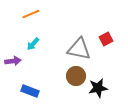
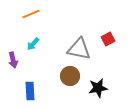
red square: moved 2 px right
purple arrow: moved 1 px up; rotated 84 degrees clockwise
brown circle: moved 6 px left
blue rectangle: rotated 66 degrees clockwise
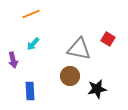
red square: rotated 32 degrees counterclockwise
black star: moved 1 px left, 1 px down
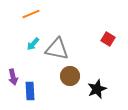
gray triangle: moved 22 px left
purple arrow: moved 17 px down
black star: rotated 12 degrees counterclockwise
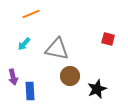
red square: rotated 16 degrees counterclockwise
cyan arrow: moved 9 px left
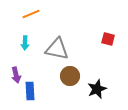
cyan arrow: moved 1 px right, 1 px up; rotated 40 degrees counterclockwise
purple arrow: moved 3 px right, 2 px up
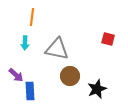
orange line: moved 1 px right, 3 px down; rotated 60 degrees counterclockwise
purple arrow: rotated 35 degrees counterclockwise
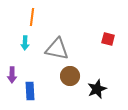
purple arrow: moved 4 px left; rotated 49 degrees clockwise
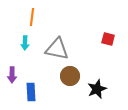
blue rectangle: moved 1 px right, 1 px down
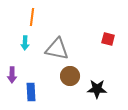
black star: rotated 24 degrees clockwise
